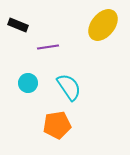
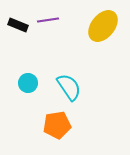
yellow ellipse: moved 1 px down
purple line: moved 27 px up
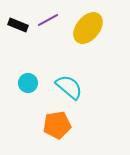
purple line: rotated 20 degrees counterclockwise
yellow ellipse: moved 15 px left, 2 px down
cyan semicircle: rotated 16 degrees counterclockwise
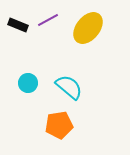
orange pentagon: moved 2 px right
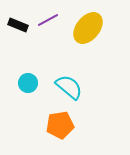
orange pentagon: moved 1 px right
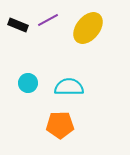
cyan semicircle: rotated 40 degrees counterclockwise
orange pentagon: rotated 8 degrees clockwise
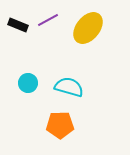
cyan semicircle: rotated 16 degrees clockwise
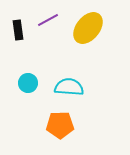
black rectangle: moved 5 px down; rotated 60 degrees clockwise
cyan semicircle: rotated 12 degrees counterclockwise
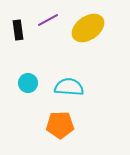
yellow ellipse: rotated 16 degrees clockwise
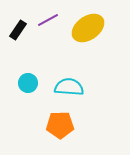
black rectangle: rotated 42 degrees clockwise
